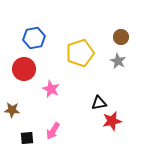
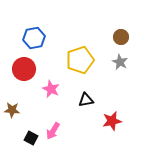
yellow pentagon: moved 7 px down
gray star: moved 2 px right, 1 px down
black triangle: moved 13 px left, 3 px up
black square: moved 4 px right; rotated 32 degrees clockwise
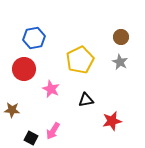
yellow pentagon: rotated 8 degrees counterclockwise
